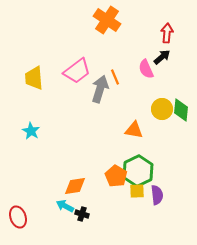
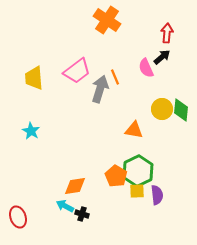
pink semicircle: moved 1 px up
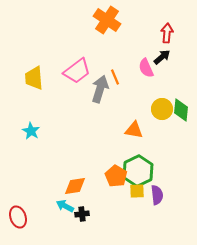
black cross: rotated 24 degrees counterclockwise
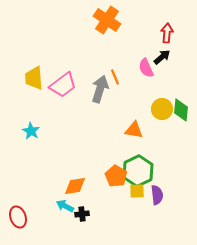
pink trapezoid: moved 14 px left, 14 px down
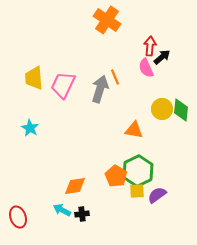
red arrow: moved 17 px left, 13 px down
pink trapezoid: rotated 152 degrees clockwise
cyan star: moved 1 px left, 3 px up
purple semicircle: rotated 120 degrees counterclockwise
cyan arrow: moved 3 px left, 4 px down
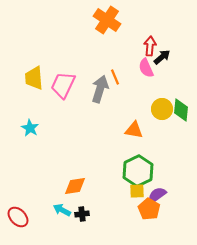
orange pentagon: moved 33 px right, 33 px down
red ellipse: rotated 25 degrees counterclockwise
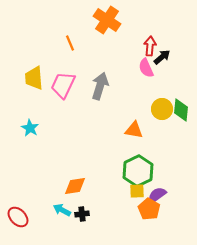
orange line: moved 45 px left, 34 px up
gray arrow: moved 3 px up
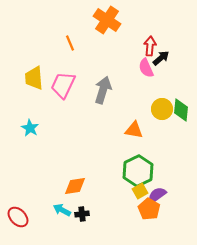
black arrow: moved 1 px left, 1 px down
gray arrow: moved 3 px right, 4 px down
yellow square: moved 3 px right; rotated 28 degrees counterclockwise
